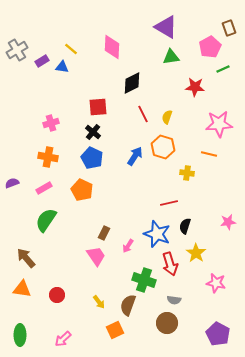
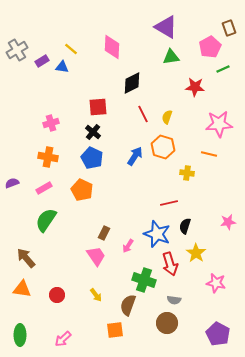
yellow arrow at (99, 302): moved 3 px left, 7 px up
orange square at (115, 330): rotated 18 degrees clockwise
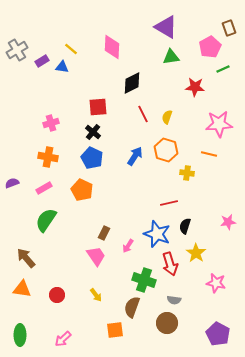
orange hexagon at (163, 147): moved 3 px right, 3 px down
brown semicircle at (128, 305): moved 4 px right, 2 px down
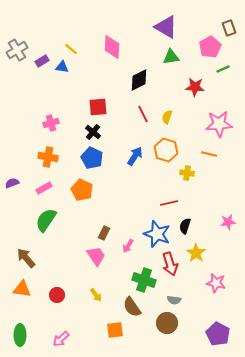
black diamond at (132, 83): moved 7 px right, 3 px up
brown semicircle at (132, 307): rotated 55 degrees counterclockwise
pink arrow at (63, 339): moved 2 px left
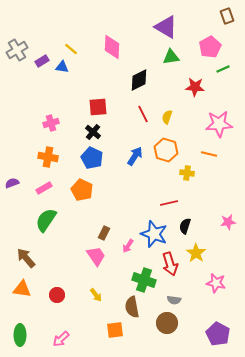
brown rectangle at (229, 28): moved 2 px left, 12 px up
blue star at (157, 234): moved 3 px left
brown semicircle at (132, 307): rotated 25 degrees clockwise
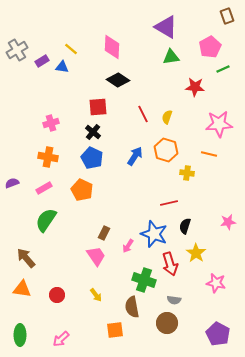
black diamond at (139, 80): moved 21 px left; rotated 60 degrees clockwise
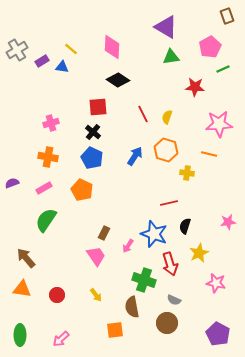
yellow star at (196, 253): moved 3 px right; rotated 12 degrees clockwise
gray semicircle at (174, 300): rotated 16 degrees clockwise
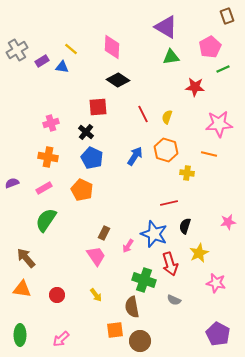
black cross at (93, 132): moved 7 px left
brown circle at (167, 323): moved 27 px left, 18 px down
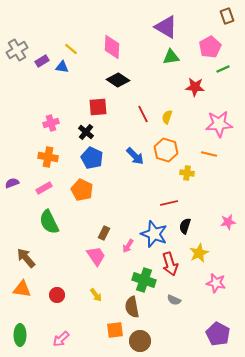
blue arrow at (135, 156): rotated 102 degrees clockwise
green semicircle at (46, 220): moved 3 px right, 2 px down; rotated 60 degrees counterclockwise
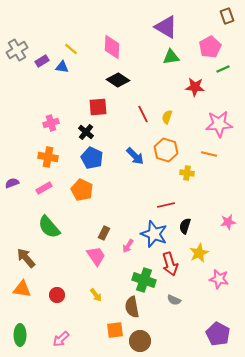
red line at (169, 203): moved 3 px left, 2 px down
green semicircle at (49, 222): moved 5 px down; rotated 15 degrees counterclockwise
pink star at (216, 283): moved 3 px right, 4 px up
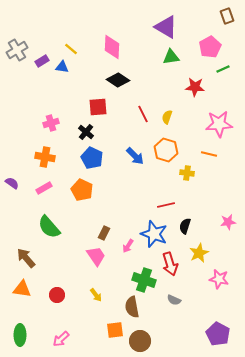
orange cross at (48, 157): moved 3 px left
purple semicircle at (12, 183): rotated 56 degrees clockwise
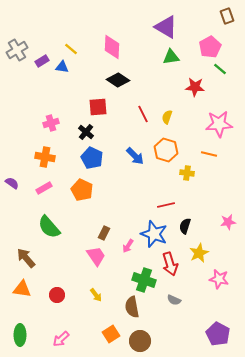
green line at (223, 69): moved 3 px left; rotated 64 degrees clockwise
orange square at (115, 330): moved 4 px left, 4 px down; rotated 24 degrees counterclockwise
